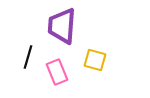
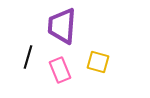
yellow square: moved 3 px right, 2 px down
pink rectangle: moved 3 px right, 2 px up
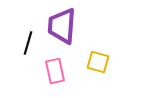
black line: moved 14 px up
pink rectangle: moved 5 px left, 1 px down; rotated 10 degrees clockwise
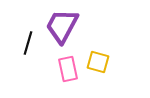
purple trapezoid: rotated 24 degrees clockwise
pink rectangle: moved 13 px right, 2 px up
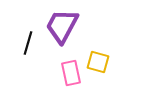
pink rectangle: moved 3 px right, 4 px down
